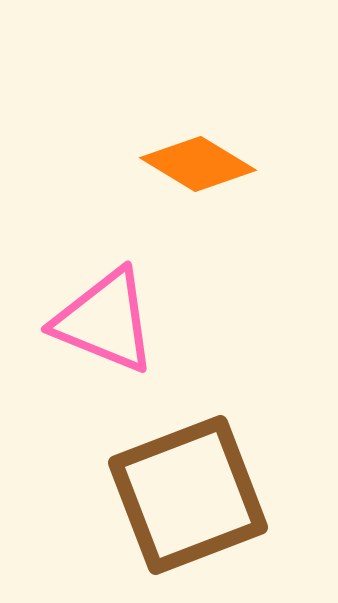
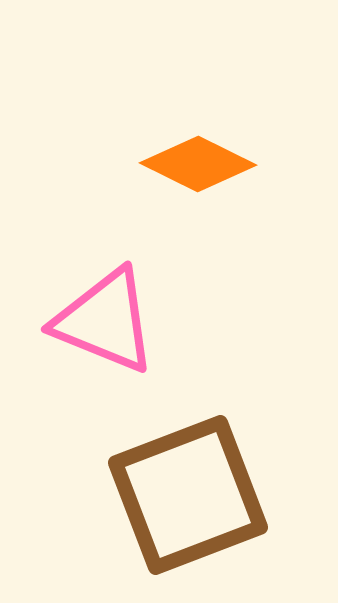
orange diamond: rotated 5 degrees counterclockwise
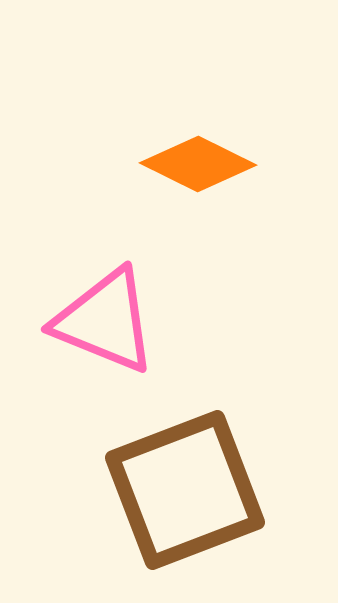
brown square: moved 3 px left, 5 px up
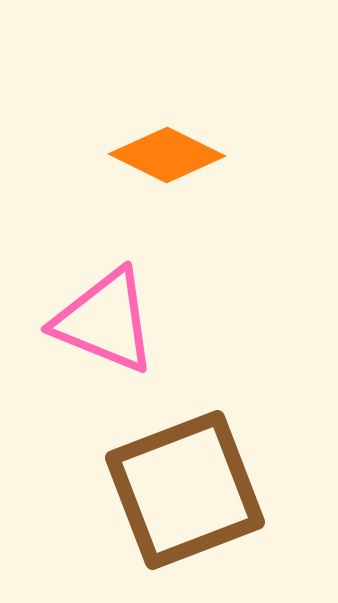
orange diamond: moved 31 px left, 9 px up
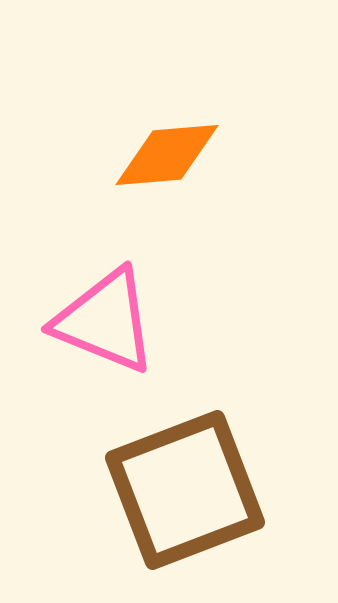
orange diamond: rotated 31 degrees counterclockwise
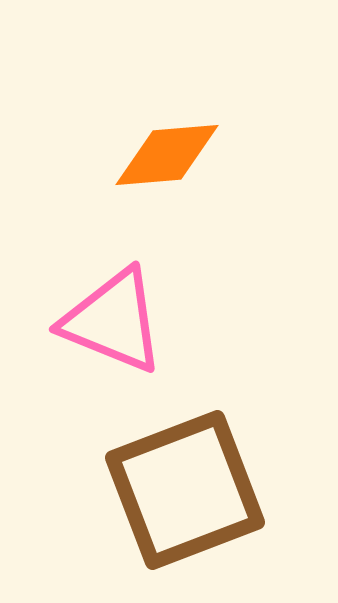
pink triangle: moved 8 px right
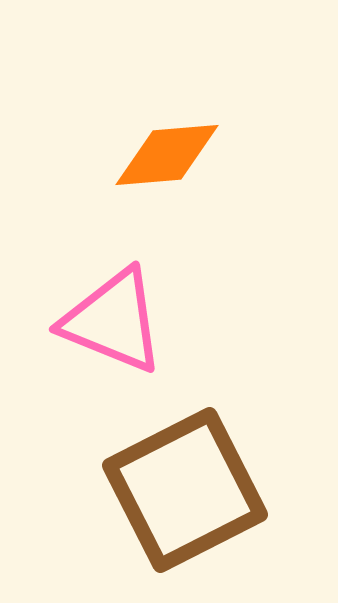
brown square: rotated 6 degrees counterclockwise
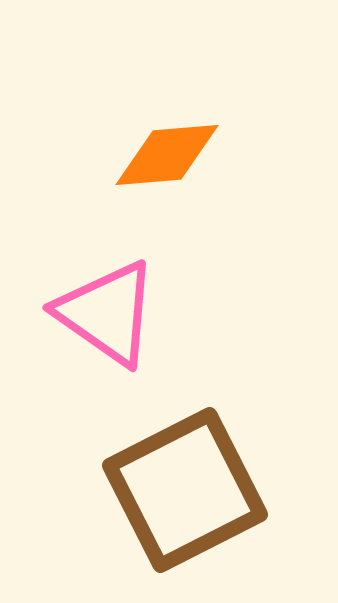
pink triangle: moved 6 px left, 8 px up; rotated 13 degrees clockwise
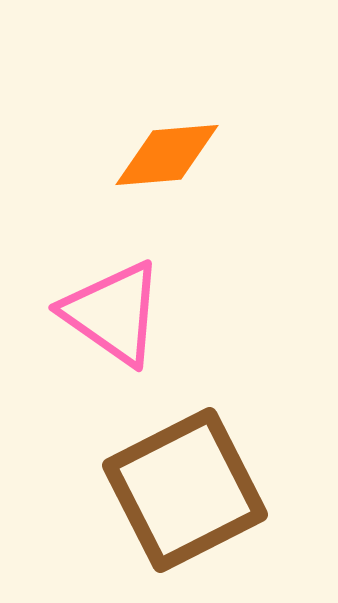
pink triangle: moved 6 px right
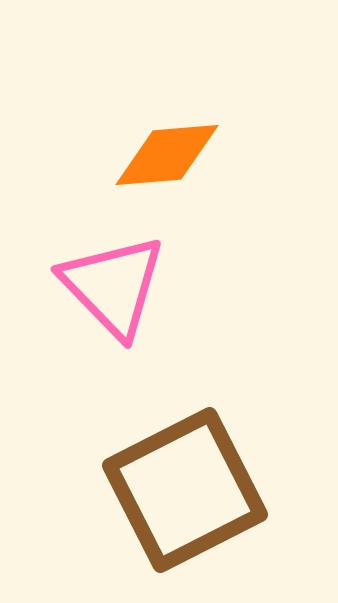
pink triangle: moved 27 px up; rotated 11 degrees clockwise
